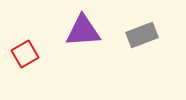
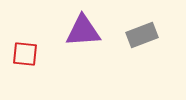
red square: rotated 36 degrees clockwise
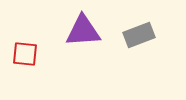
gray rectangle: moved 3 px left
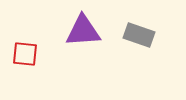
gray rectangle: rotated 40 degrees clockwise
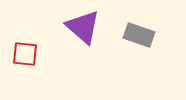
purple triangle: moved 4 px up; rotated 45 degrees clockwise
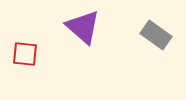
gray rectangle: moved 17 px right; rotated 16 degrees clockwise
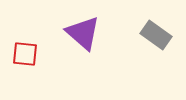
purple triangle: moved 6 px down
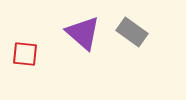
gray rectangle: moved 24 px left, 3 px up
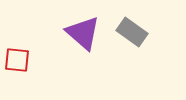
red square: moved 8 px left, 6 px down
